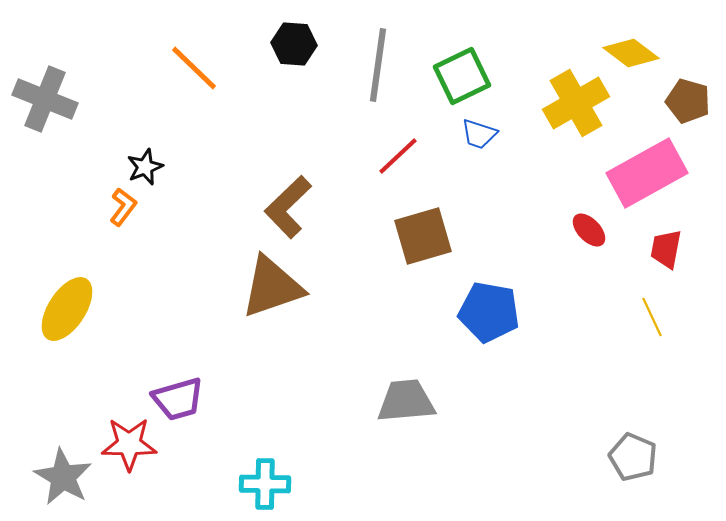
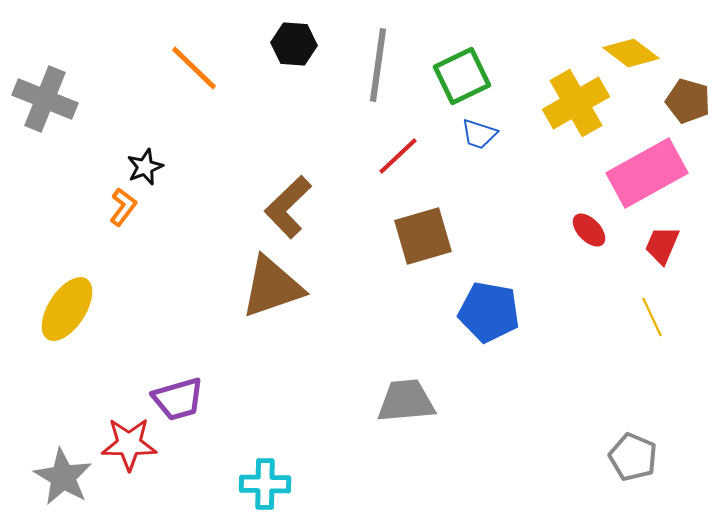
red trapezoid: moved 4 px left, 4 px up; rotated 12 degrees clockwise
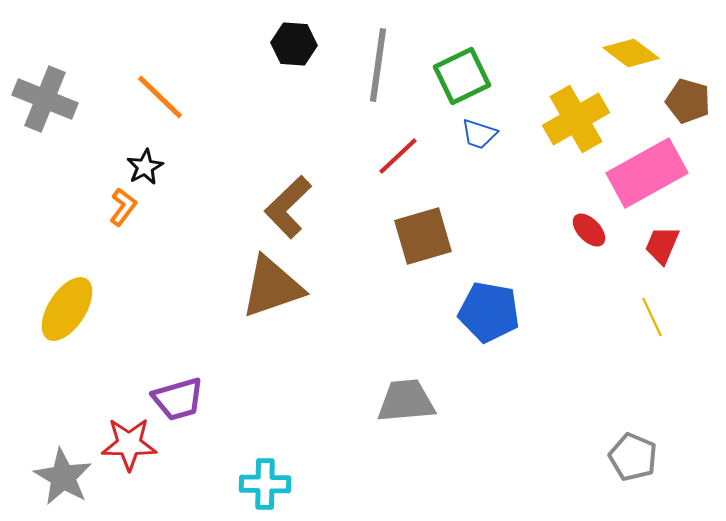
orange line: moved 34 px left, 29 px down
yellow cross: moved 16 px down
black star: rotated 6 degrees counterclockwise
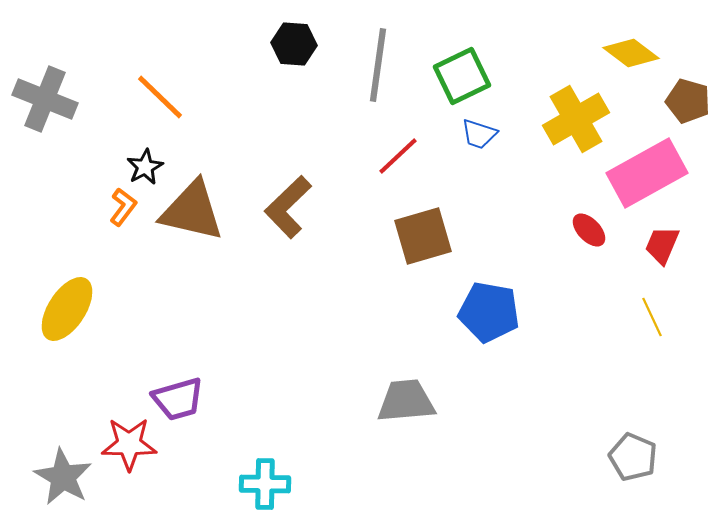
brown triangle: moved 80 px left, 76 px up; rotated 32 degrees clockwise
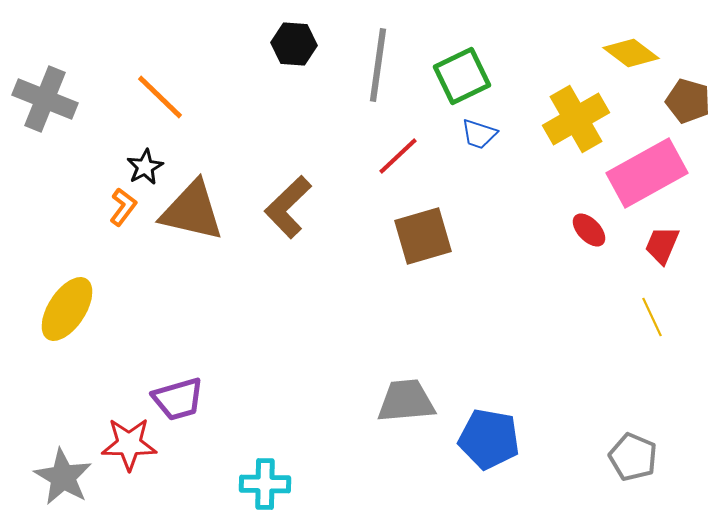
blue pentagon: moved 127 px down
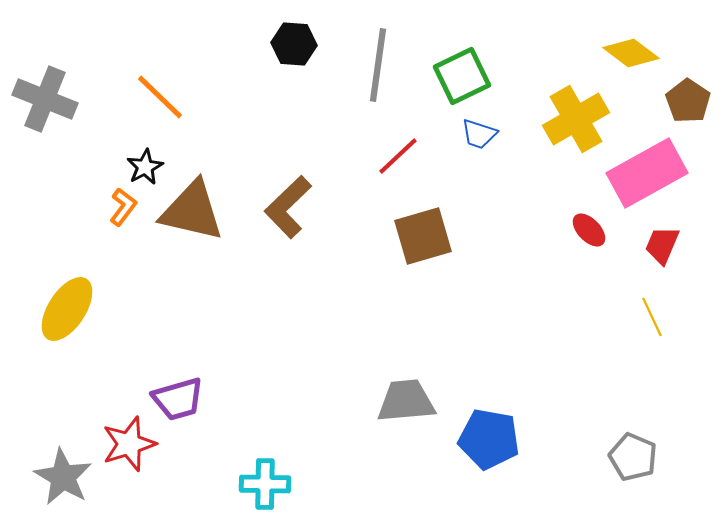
brown pentagon: rotated 18 degrees clockwise
red star: rotated 18 degrees counterclockwise
